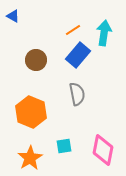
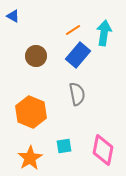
brown circle: moved 4 px up
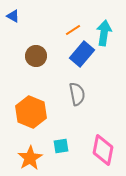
blue rectangle: moved 4 px right, 1 px up
cyan square: moved 3 px left
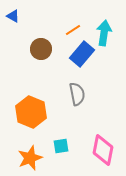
brown circle: moved 5 px right, 7 px up
orange star: rotated 10 degrees clockwise
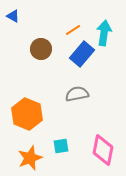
gray semicircle: rotated 90 degrees counterclockwise
orange hexagon: moved 4 px left, 2 px down
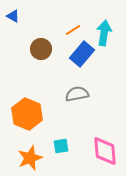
pink diamond: moved 2 px right, 1 px down; rotated 16 degrees counterclockwise
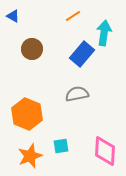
orange line: moved 14 px up
brown circle: moved 9 px left
pink diamond: rotated 8 degrees clockwise
orange star: moved 2 px up
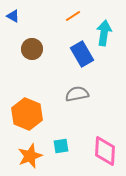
blue rectangle: rotated 70 degrees counterclockwise
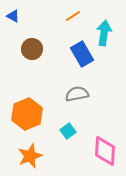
orange hexagon: rotated 16 degrees clockwise
cyan square: moved 7 px right, 15 px up; rotated 28 degrees counterclockwise
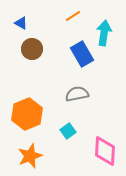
blue triangle: moved 8 px right, 7 px down
